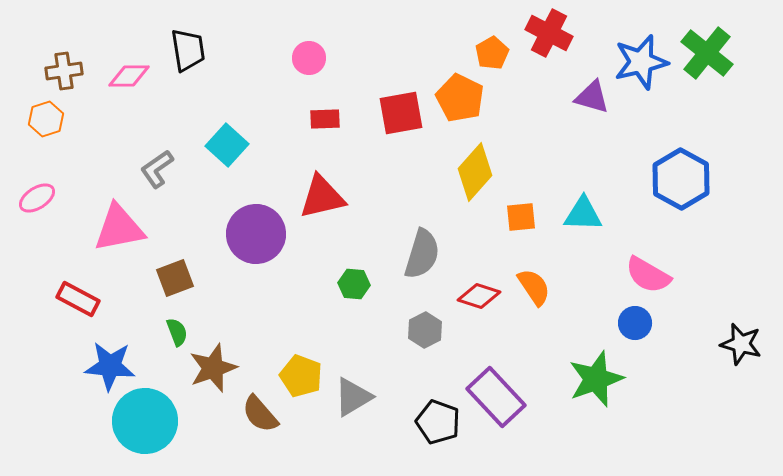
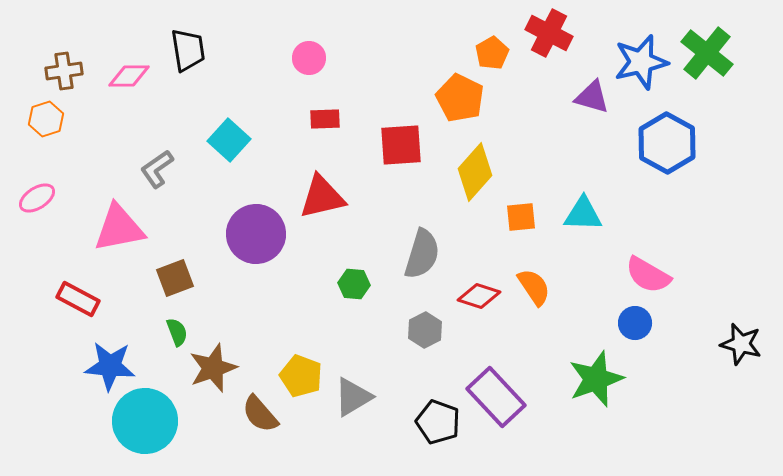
red square at (401, 113): moved 32 px down; rotated 6 degrees clockwise
cyan square at (227, 145): moved 2 px right, 5 px up
blue hexagon at (681, 179): moved 14 px left, 36 px up
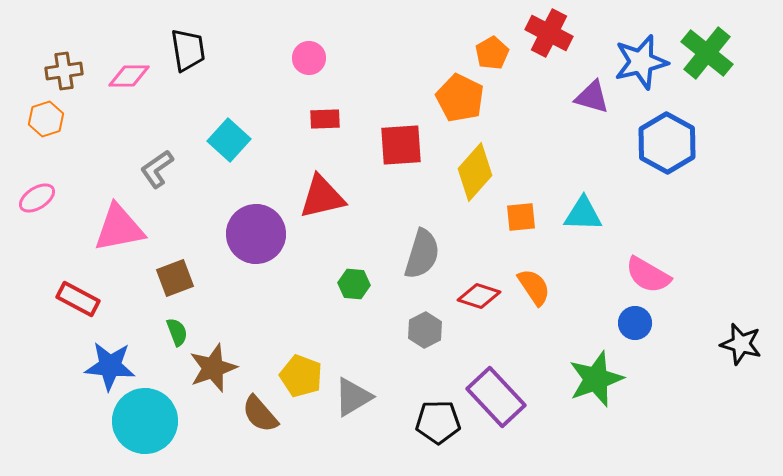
black pentagon at (438, 422): rotated 21 degrees counterclockwise
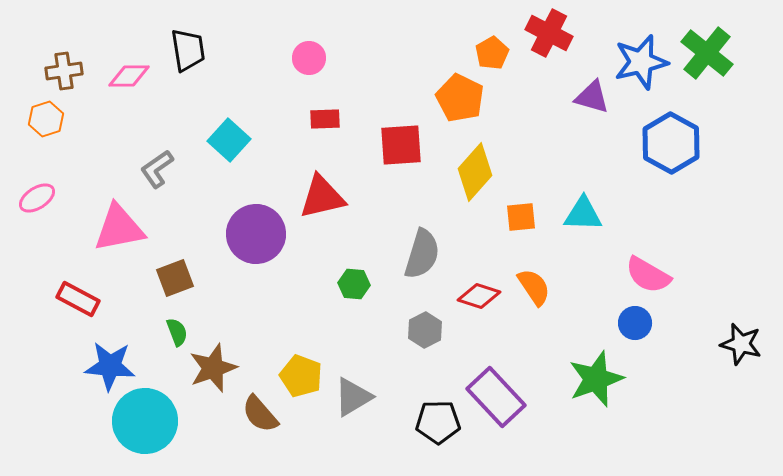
blue hexagon at (667, 143): moved 4 px right
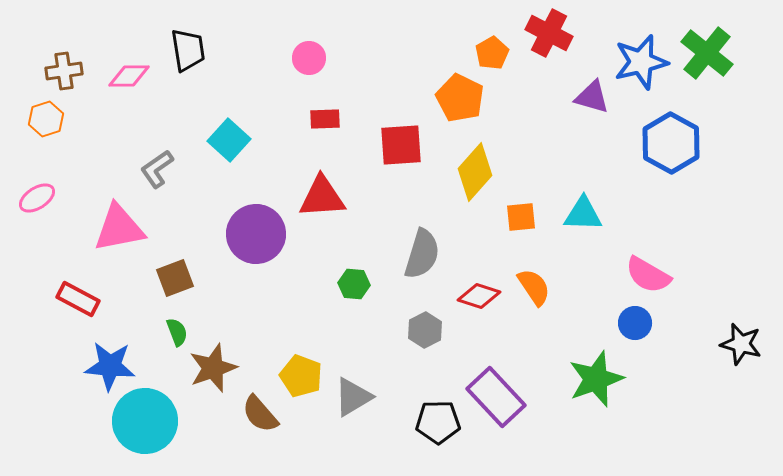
red triangle at (322, 197): rotated 9 degrees clockwise
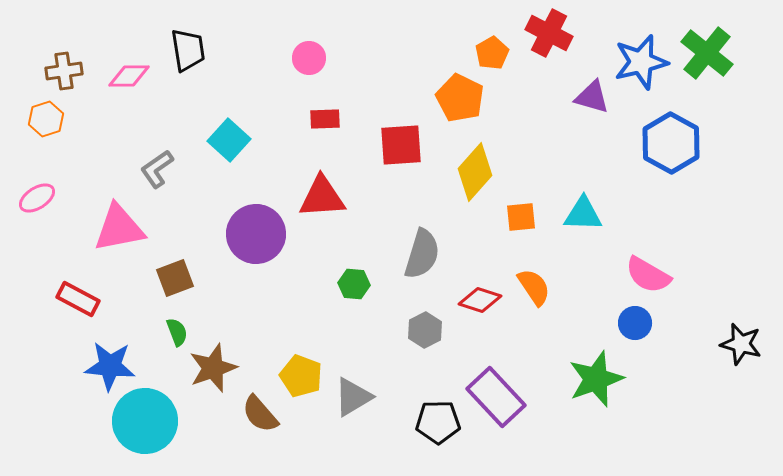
red diamond at (479, 296): moved 1 px right, 4 px down
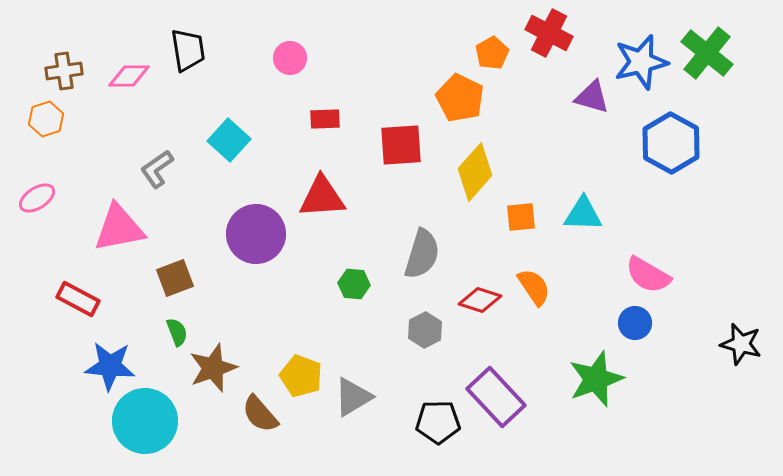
pink circle at (309, 58): moved 19 px left
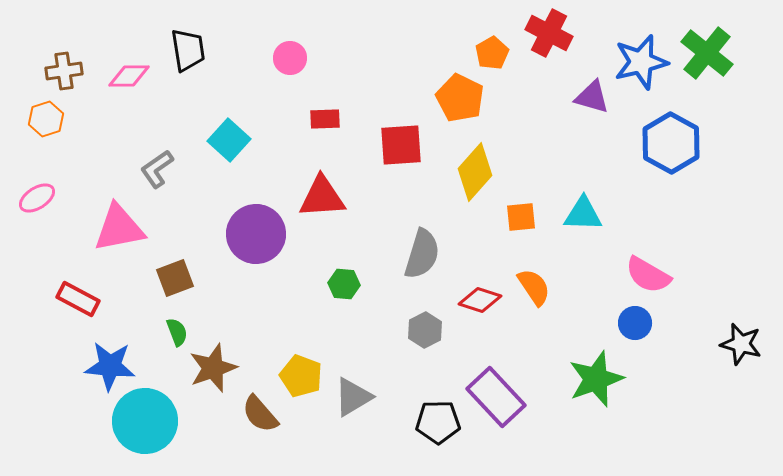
green hexagon at (354, 284): moved 10 px left
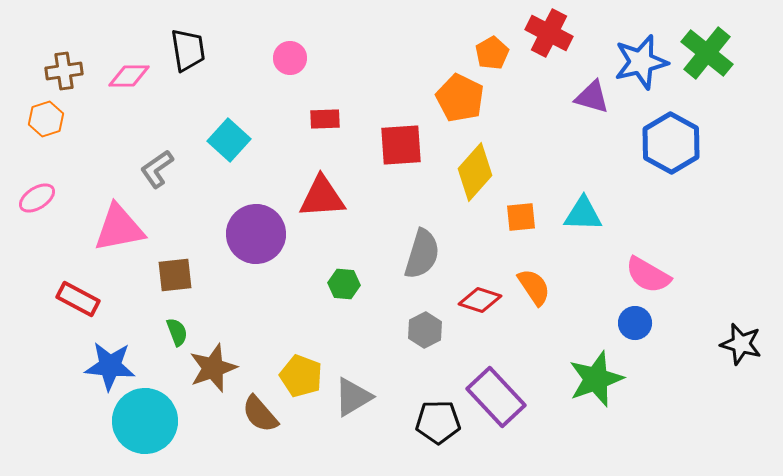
brown square at (175, 278): moved 3 px up; rotated 15 degrees clockwise
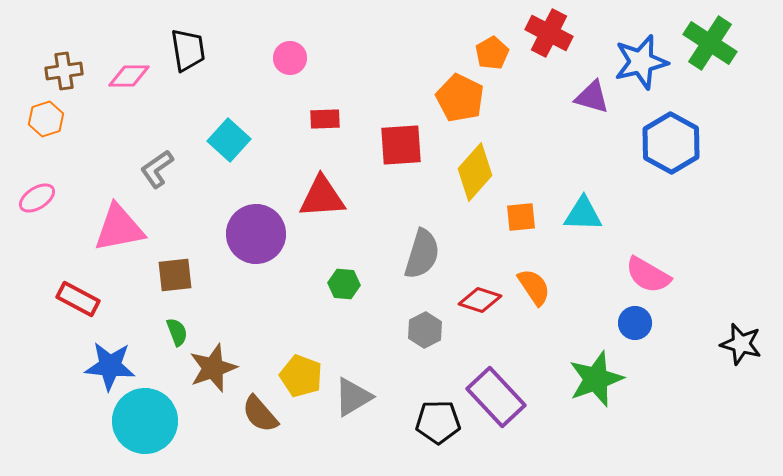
green cross at (707, 53): moved 3 px right, 10 px up; rotated 6 degrees counterclockwise
